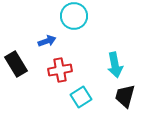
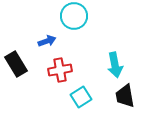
black trapezoid: rotated 25 degrees counterclockwise
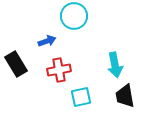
red cross: moved 1 px left
cyan square: rotated 20 degrees clockwise
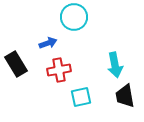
cyan circle: moved 1 px down
blue arrow: moved 1 px right, 2 px down
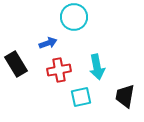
cyan arrow: moved 18 px left, 2 px down
black trapezoid: rotated 20 degrees clockwise
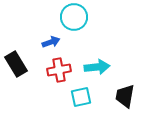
blue arrow: moved 3 px right, 1 px up
cyan arrow: rotated 85 degrees counterclockwise
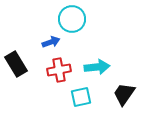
cyan circle: moved 2 px left, 2 px down
black trapezoid: moved 1 px left, 2 px up; rotated 25 degrees clockwise
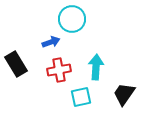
cyan arrow: moved 1 px left; rotated 80 degrees counterclockwise
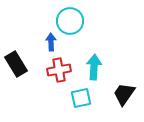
cyan circle: moved 2 px left, 2 px down
blue arrow: rotated 72 degrees counterclockwise
cyan arrow: moved 2 px left
cyan square: moved 1 px down
